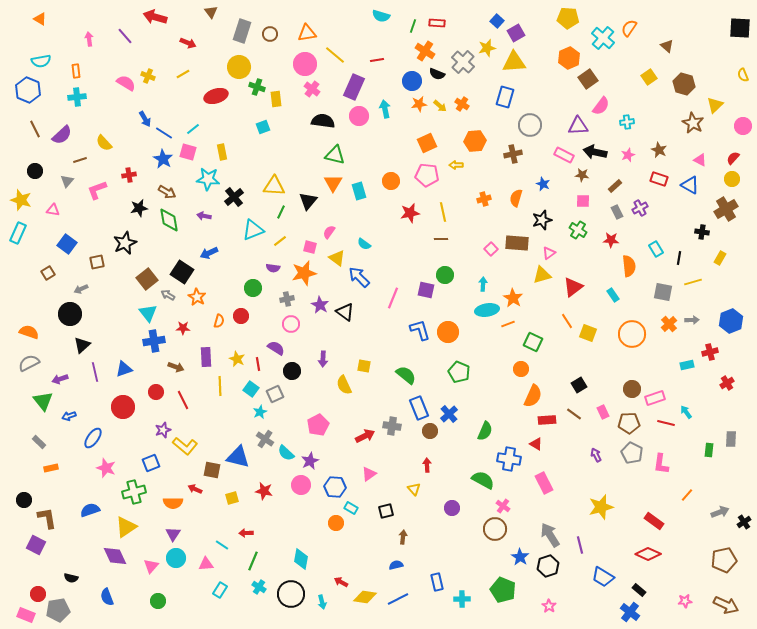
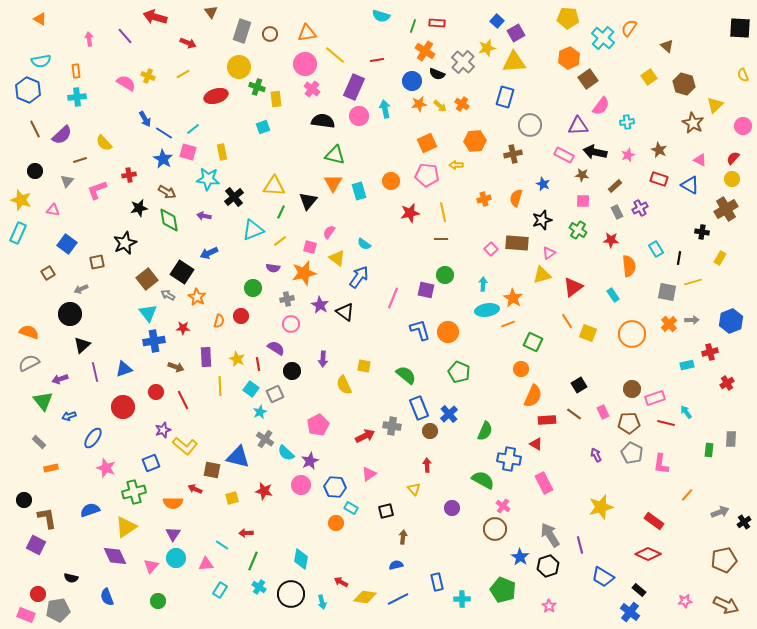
blue arrow at (359, 277): rotated 80 degrees clockwise
gray square at (663, 292): moved 4 px right
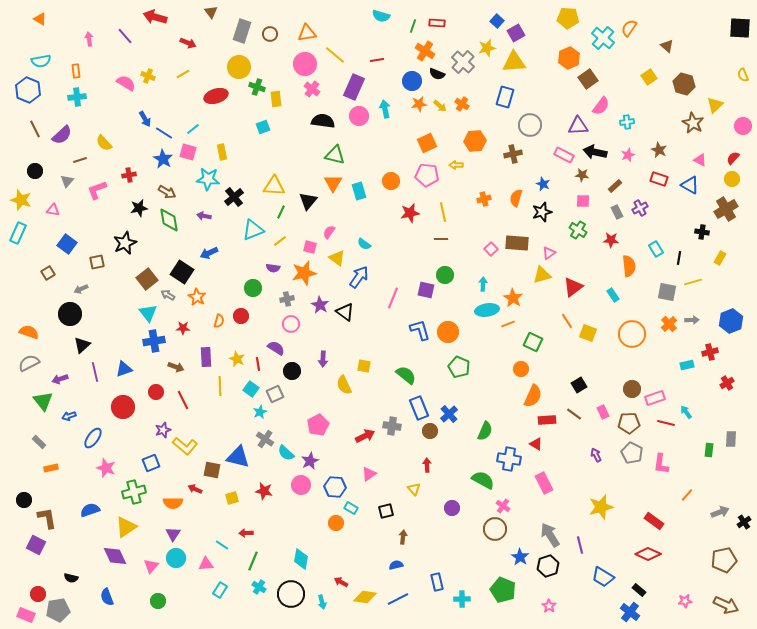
black star at (542, 220): moved 8 px up
green pentagon at (459, 372): moved 5 px up
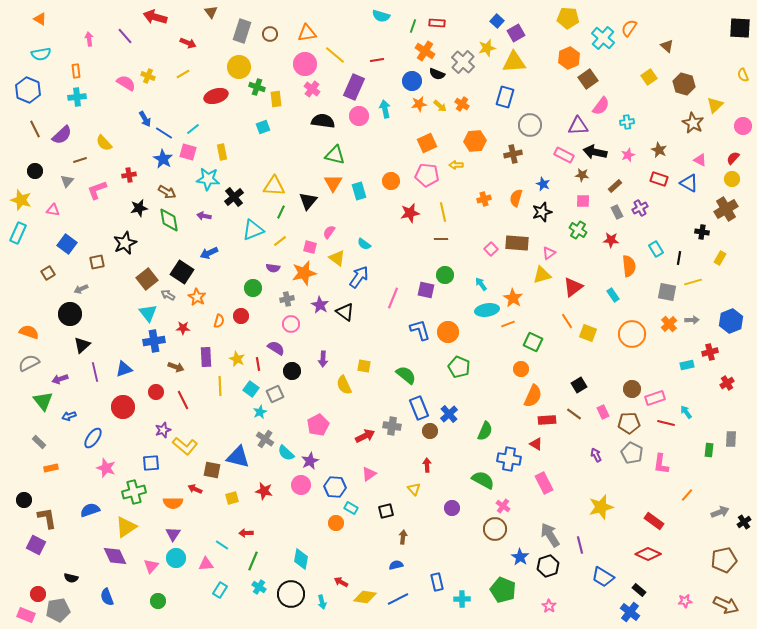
cyan semicircle at (41, 61): moved 7 px up
blue triangle at (690, 185): moved 1 px left, 2 px up
cyan arrow at (483, 284): moved 2 px left; rotated 40 degrees counterclockwise
blue square at (151, 463): rotated 18 degrees clockwise
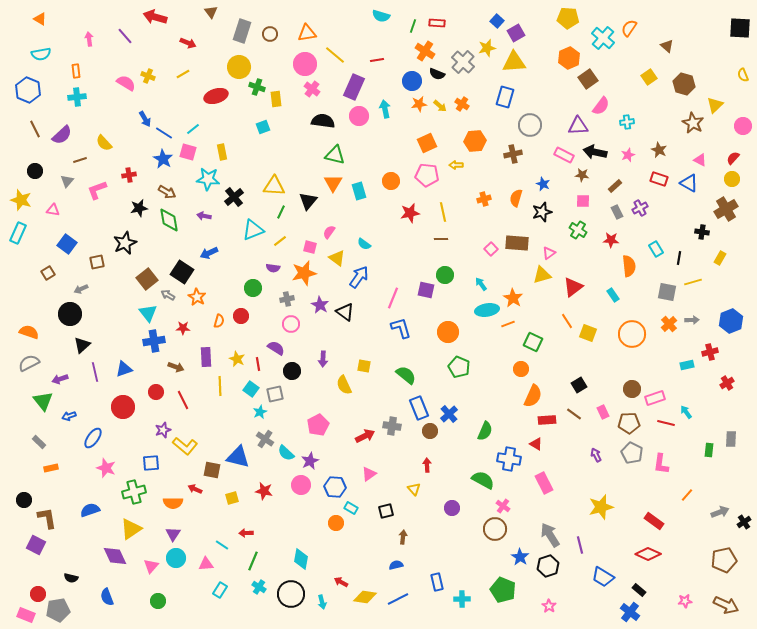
blue L-shape at (420, 330): moved 19 px left, 2 px up
gray square at (275, 394): rotated 12 degrees clockwise
yellow triangle at (126, 527): moved 5 px right, 2 px down
